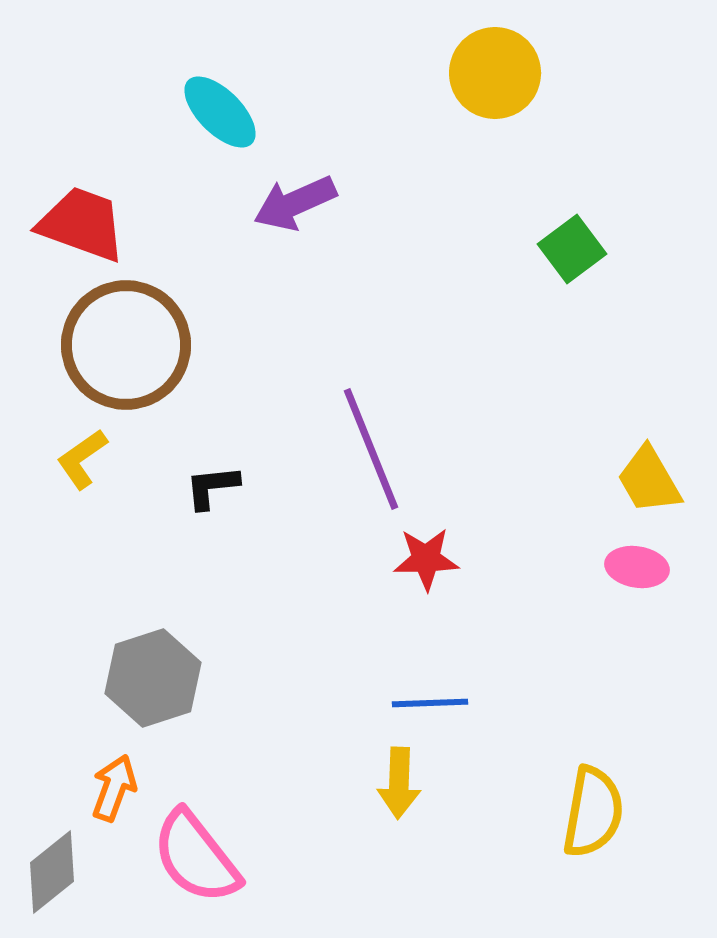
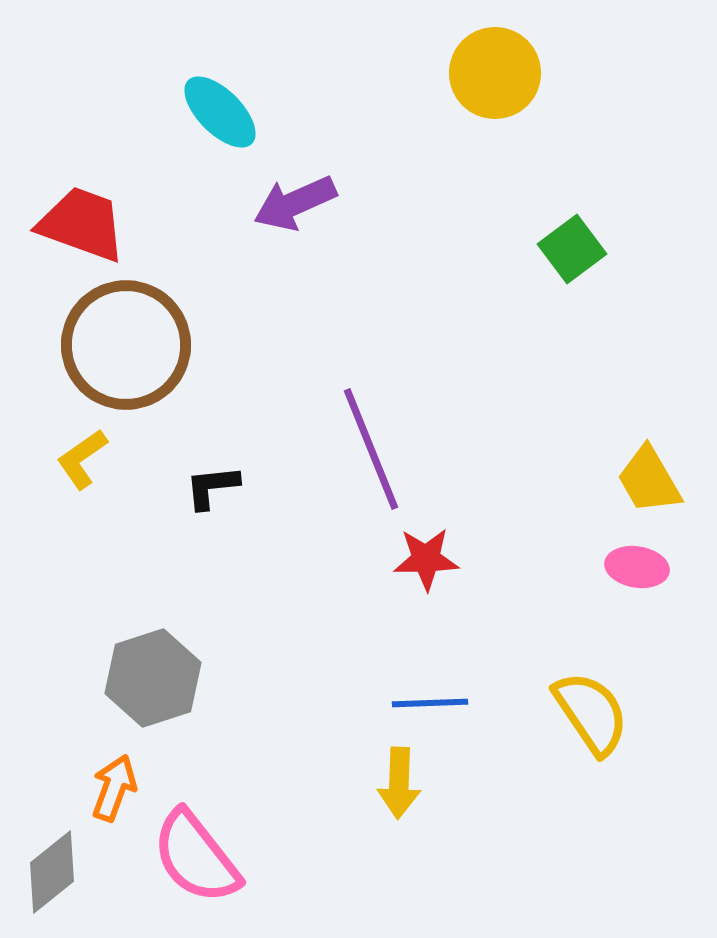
yellow semicircle: moved 2 px left, 99 px up; rotated 44 degrees counterclockwise
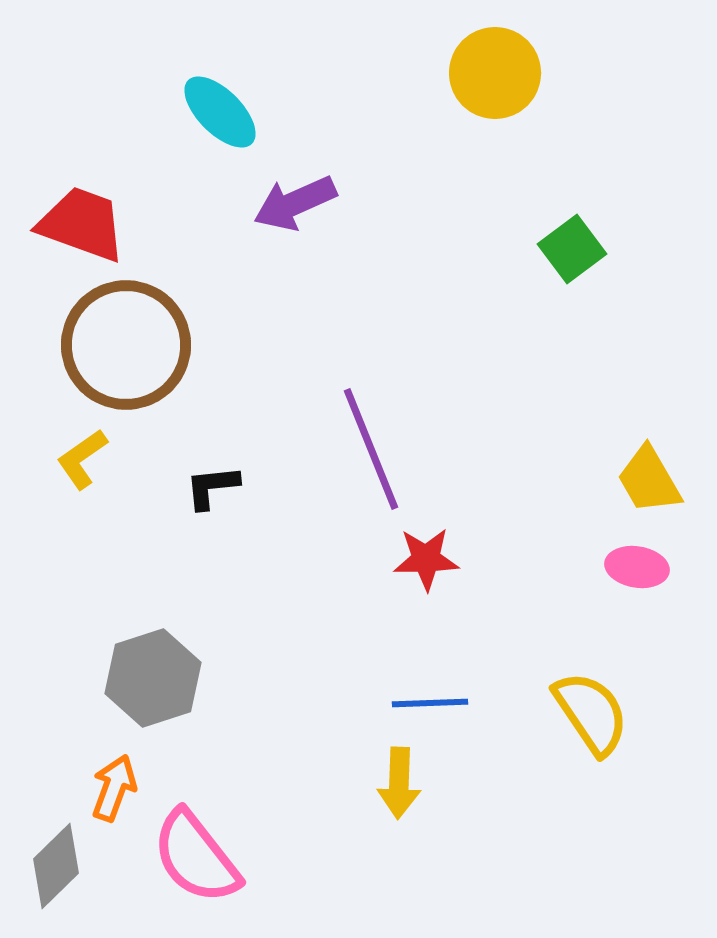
gray diamond: moved 4 px right, 6 px up; rotated 6 degrees counterclockwise
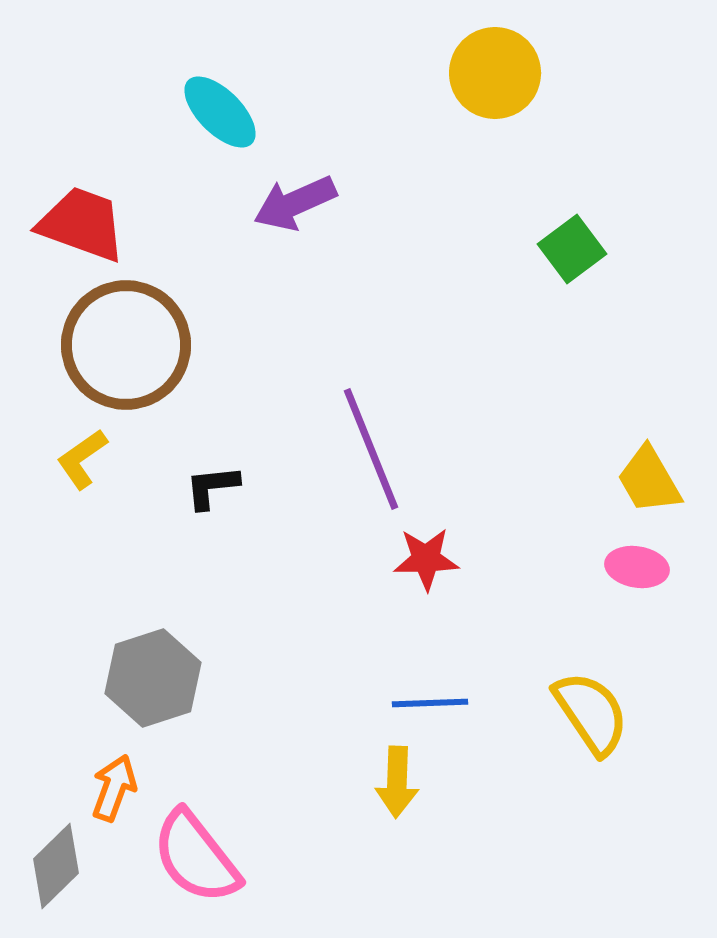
yellow arrow: moved 2 px left, 1 px up
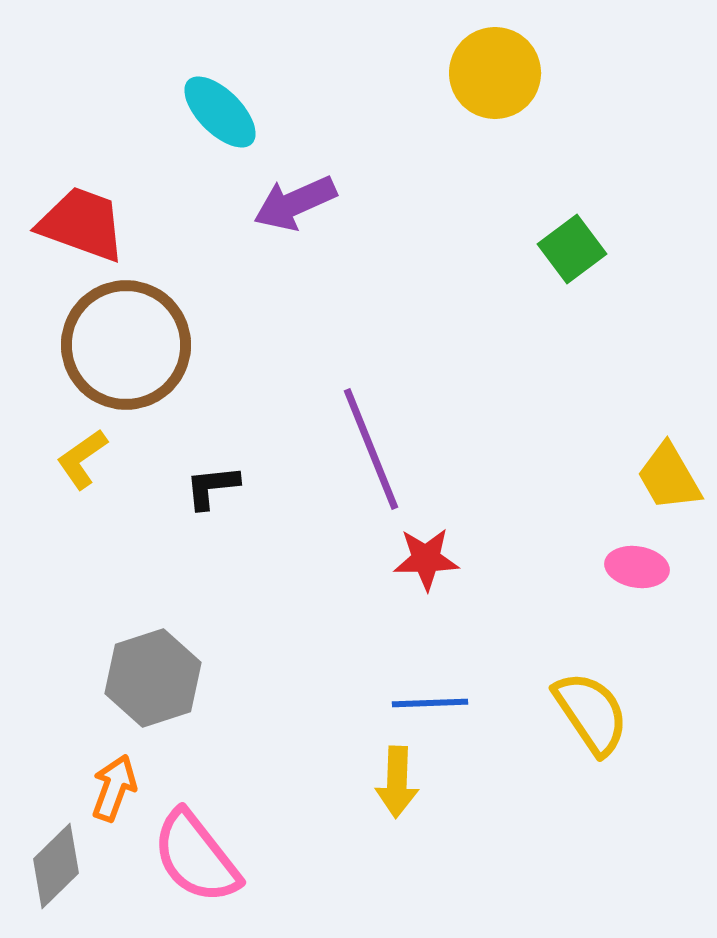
yellow trapezoid: moved 20 px right, 3 px up
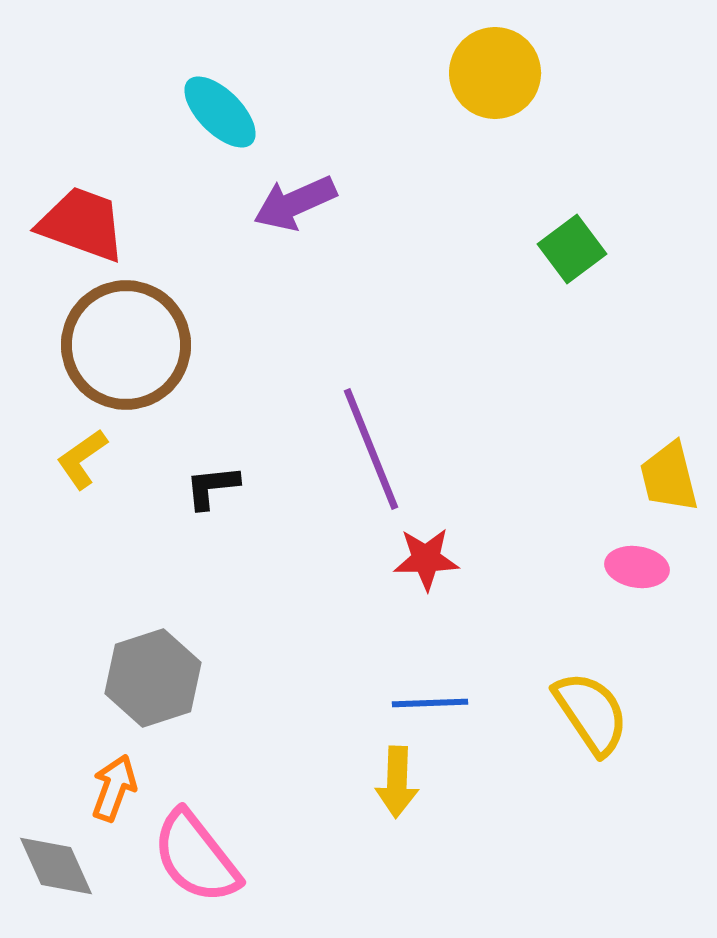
yellow trapezoid: rotated 16 degrees clockwise
gray diamond: rotated 70 degrees counterclockwise
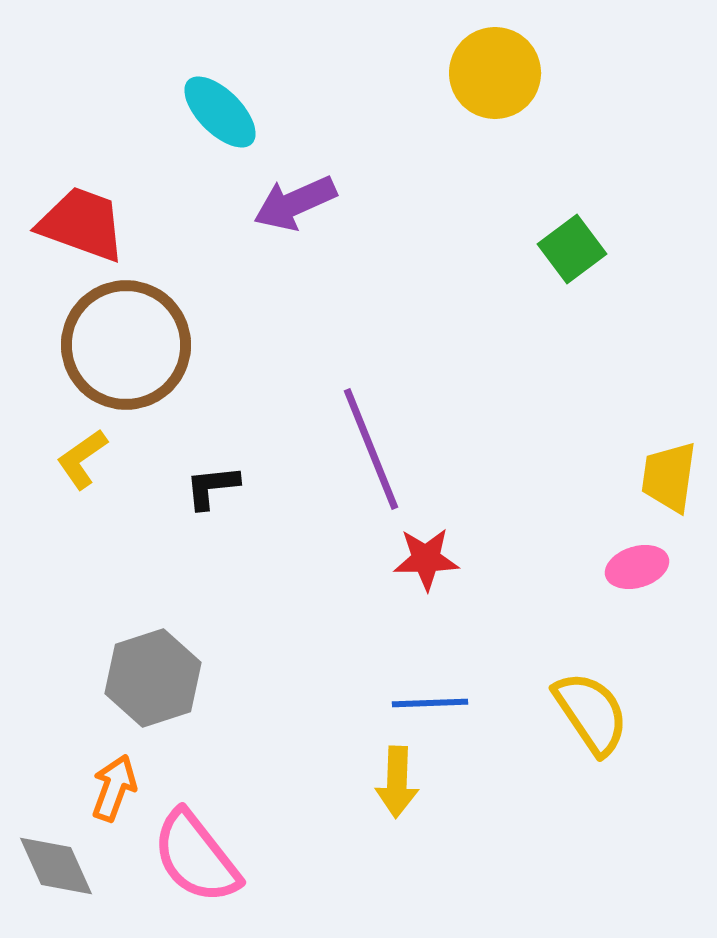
yellow trapezoid: rotated 22 degrees clockwise
pink ellipse: rotated 26 degrees counterclockwise
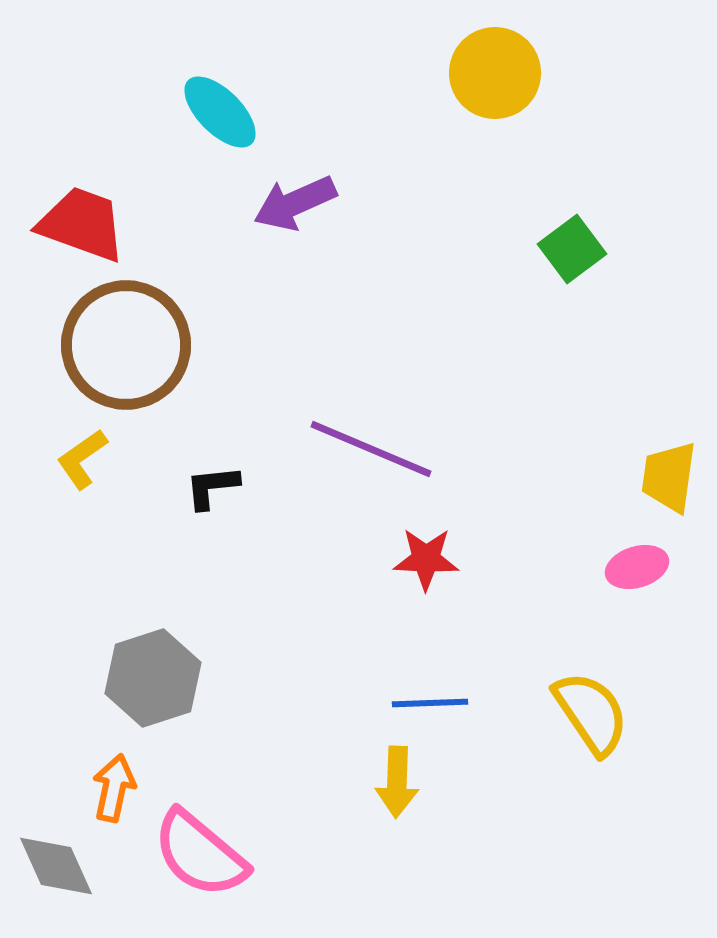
purple line: rotated 45 degrees counterclockwise
red star: rotated 4 degrees clockwise
orange arrow: rotated 8 degrees counterclockwise
pink semicircle: moved 4 px right, 3 px up; rotated 12 degrees counterclockwise
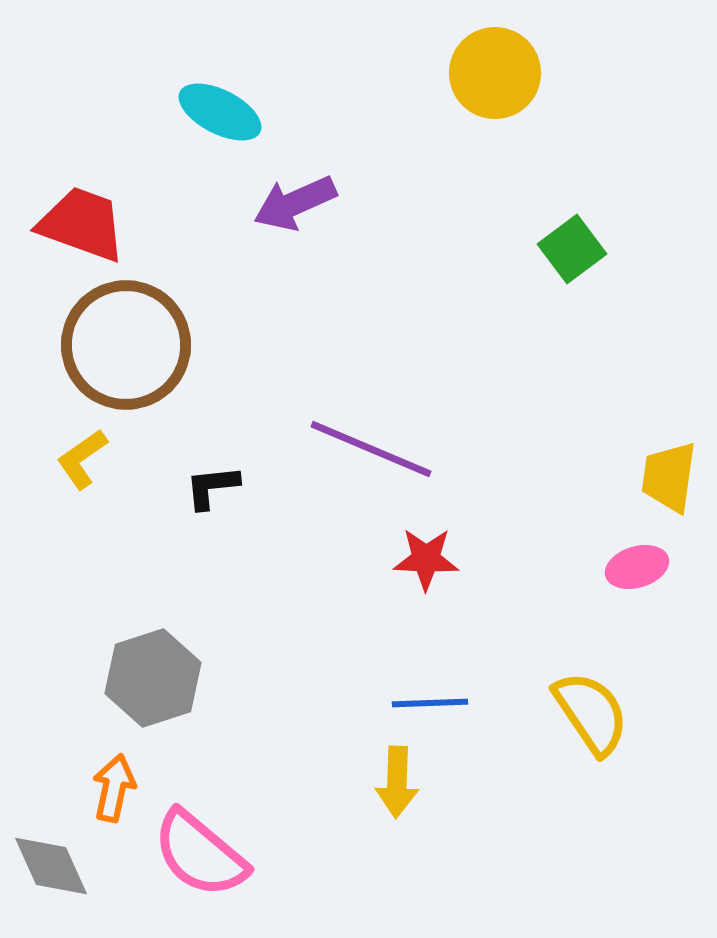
cyan ellipse: rotated 18 degrees counterclockwise
gray diamond: moved 5 px left
